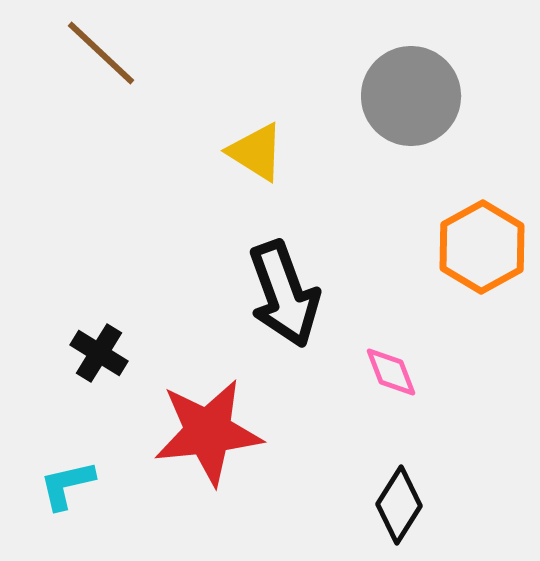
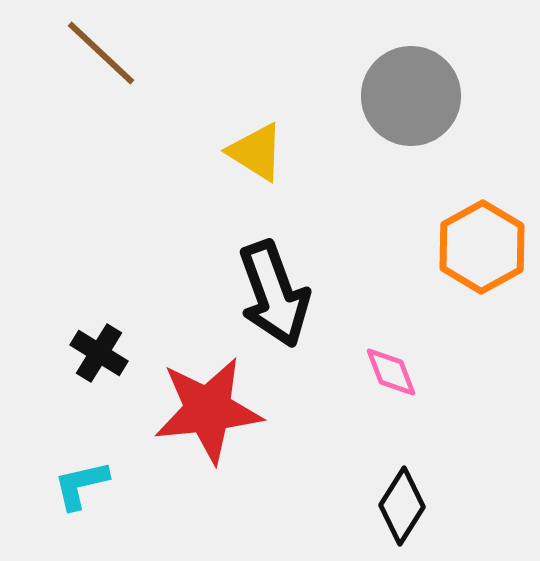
black arrow: moved 10 px left
red star: moved 22 px up
cyan L-shape: moved 14 px right
black diamond: moved 3 px right, 1 px down
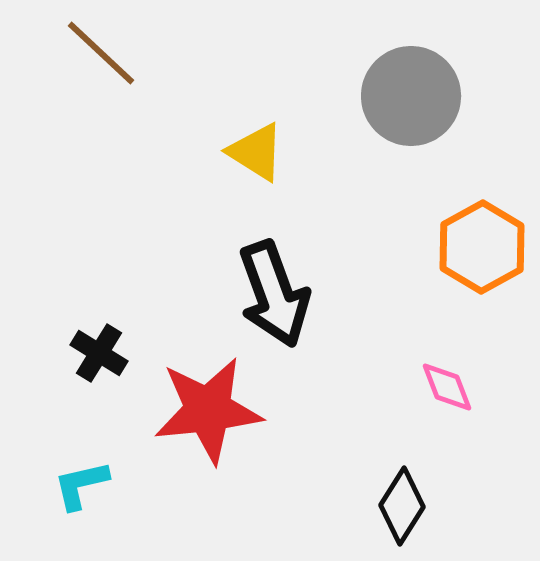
pink diamond: moved 56 px right, 15 px down
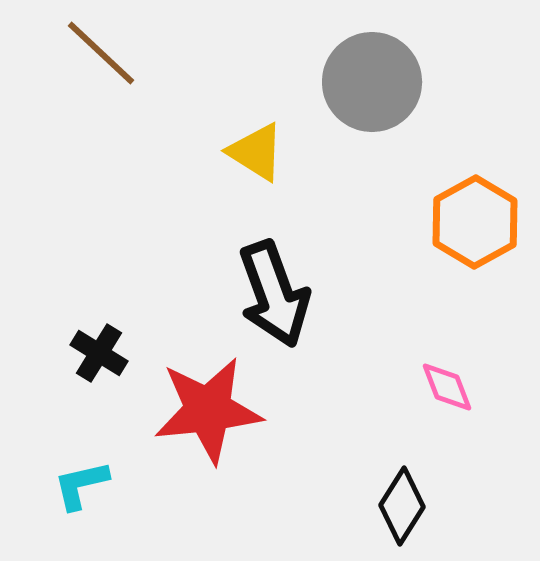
gray circle: moved 39 px left, 14 px up
orange hexagon: moved 7 px left, 25 px up
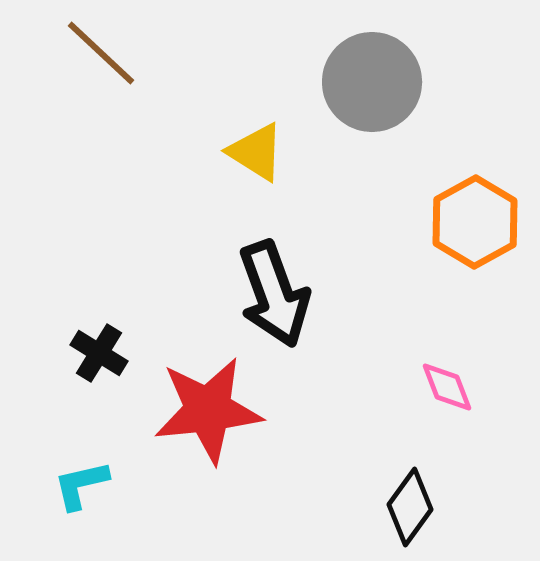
black diamond: moved 8 px right, 1 px down; rotated 4 degrees clockwise
